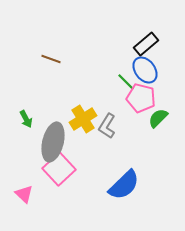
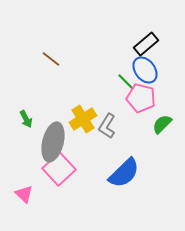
brown line: rotated 18 degrees clockwise
green semicircle: moved 4 px right, 6 px down
blue semicircle: moved 12 px up
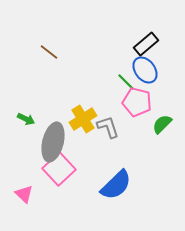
brown line: moved 2 px left, 7 px up
pink pentagon: moved 4 px left, 4 px down
green arrow: rotated 36 degrees counterclockwise
gray L-shape: moved 1 px right, 1 px down; rotated 130 degrees clockwise
blue semicircle: moved 8 px left, 12 px down
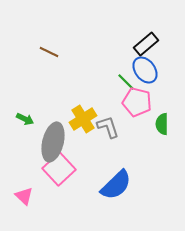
brown line: rotated 12 degrees counterclockwise
green arrow: moved 1 px left
green semicircle: rotated 45 degrees counterclockwise
pink triangle: moved 2 px down
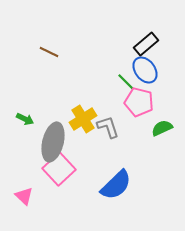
pink pentagon: moved 2 px right
green semicircle: moved 4 px down; rotated 65 degrees clockwise
